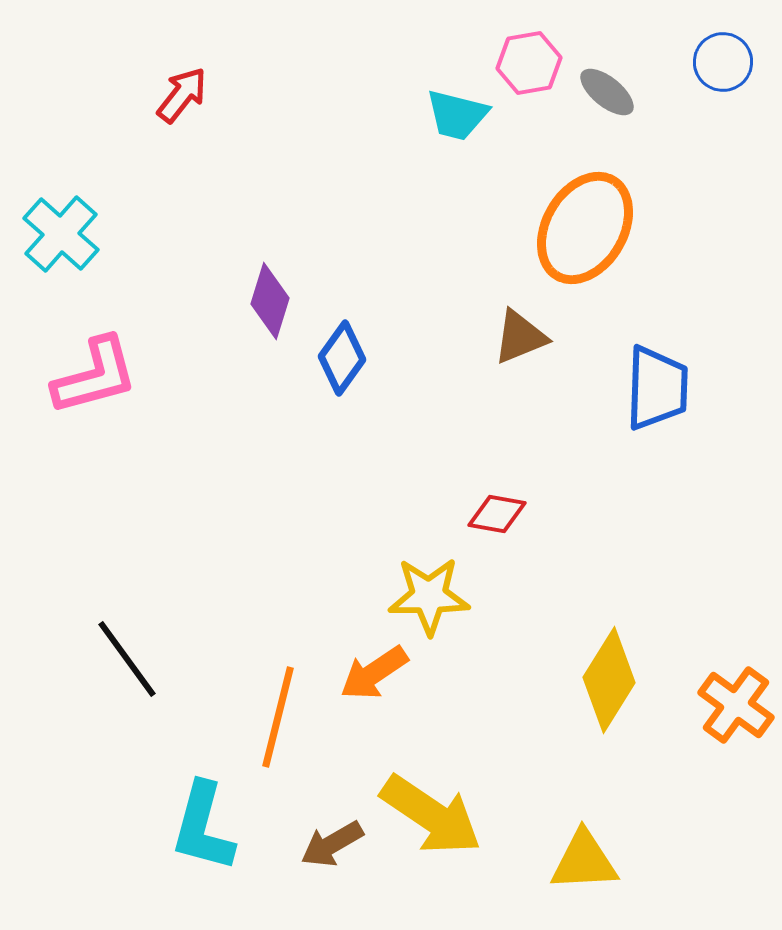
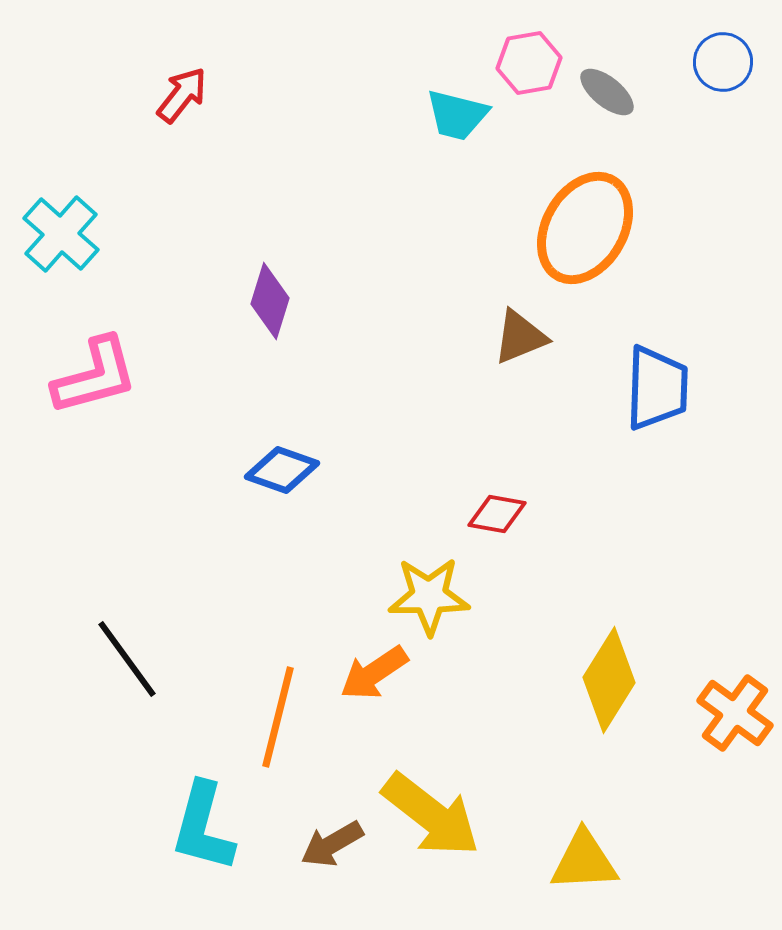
blue diamond: moved 60 px left, 112 px down; rotated 74 degrees clockwise
orange cross: moved 1 px left, 8 px down
yellow arrow: rotated 4 degrees clockwise
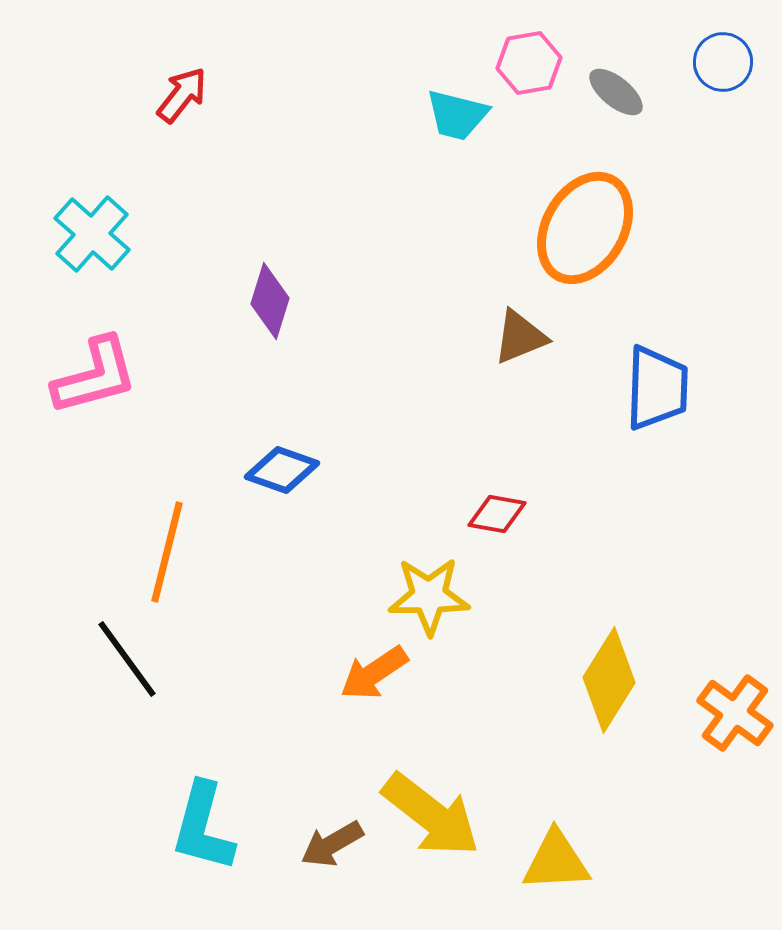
gray ellipse: moved 9 px right
cyan cross: moved 31 px right
orange line: moved 111 px left, 165 px up
yellow triangle: moved 28 px left
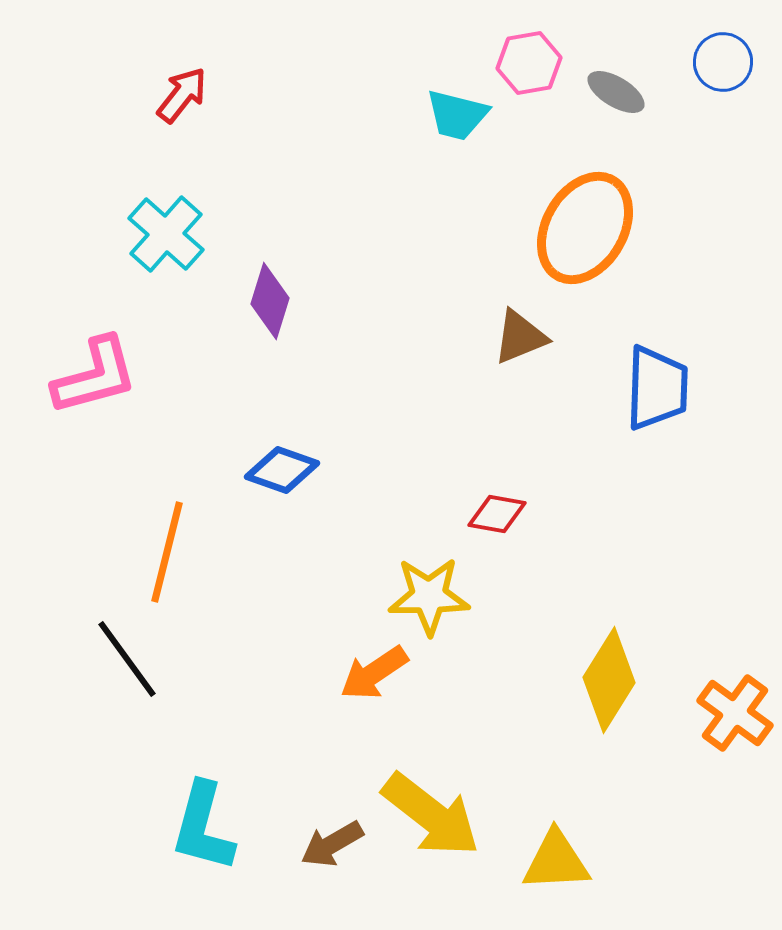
gray ellipse: rotated 8 degrees counterclockwise
cyan cross: moved 74 px right
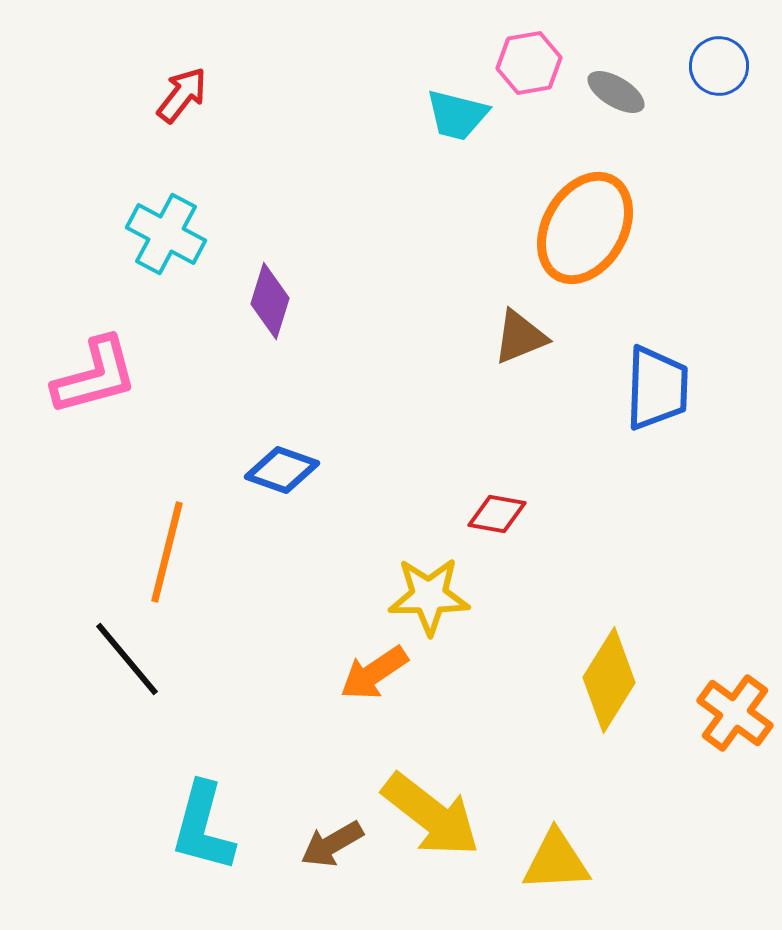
blue circle: moved 4 px left, 4 px down
cyan cross: rotated 14 degrees counterclockwise
black line: rotated 4 degrees counterclockwise
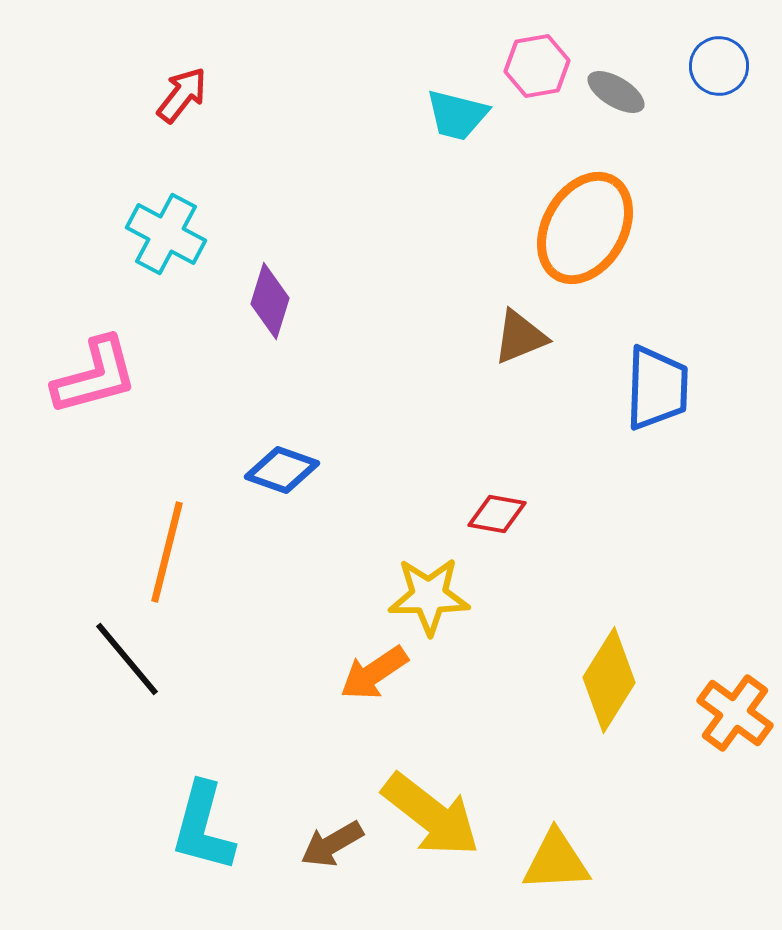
pink hexagon: moved 8 px right, 3 px down
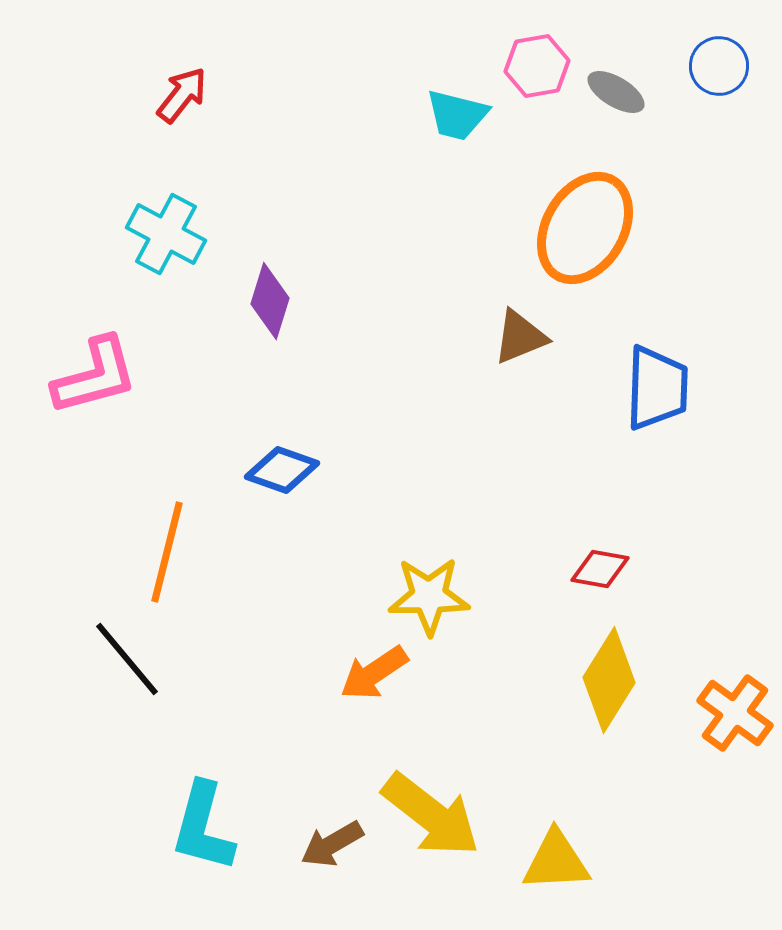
red diamond: moved 103 px right, 55 px down
